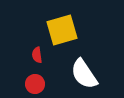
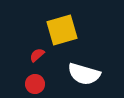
red semicircle: rotated 56 degrees clockwise
white semicircle: rotated 40 degrees counterclockwise
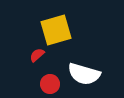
yellow square: moved 6 px left
red circle: moved 15 px right
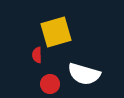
yellow square: moved 2 px down
red semicircle: rotated 49 degrees counterclockwise
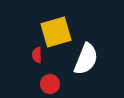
white semicircle: moved 2 px right, 15 px up; rotated 84 degrees counterclockwise
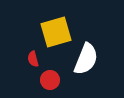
red semicircle: moved 4 px left, 4 px down; rotated 14 degrees counterclockwise
red circle: moved 4 px up
